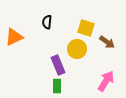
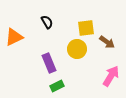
black semicircle: rotated 144 degrees clockwise
yellow square: rotated 24 degrees counterclockwise
purple rectangle: moved 9 px left, 2 px up
pink arrow: moved 5 px right, 5 px up
green rectangle: rotated 64 degrees clockwise
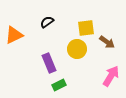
black semicircle: rotated 96 degrees counterclockwise
orange triangle: moved 2 px up
green rectangle: moved 2 px right, 1 px up
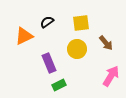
yellow square: moved 5 px left, 5 px up
orange triangle: moved 10 px right, 1 px down
brown arrow: moved 1 px left, 1 px down; rotated 14 degrees clockwise
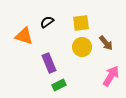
orange triangle: rotated 42 degrees clockwise
yellow circle: moved 5 px right, 2 px up
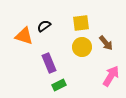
black semicircle: moved 3 px left, 4 px down
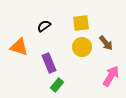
orange triangle: moved 5 px left, 11 px down
green rectangle: moved 2 px left; rotated 24 degrees counterclockwise
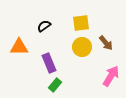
orange triangle: rotated 18 degrees counterclockwise
green rectangle: moved 2 px left
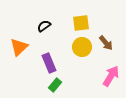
orange triangle: rotated 42 degrees counterclockwise
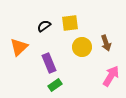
yellow square: moved 11 px left
brown arrow: rotated 21 degrees clockwise
green rectangle: rotated 16 degrees clockwise
